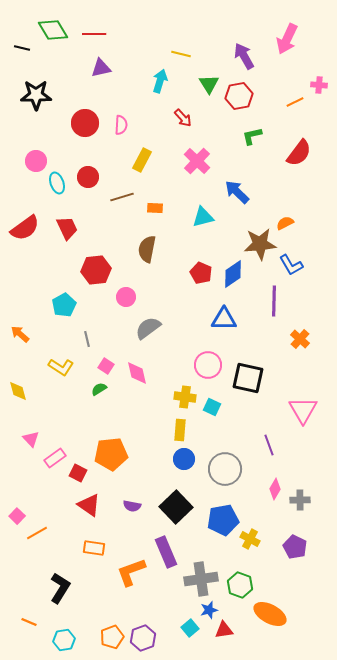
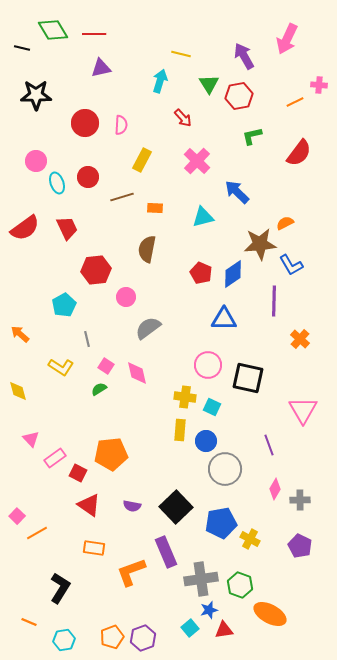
blue circle at (184, 459): moved 22 px right, 18 px up
blue pentagon at (223, 520): moved 2 px left, 3 px down
purple pentagon at (295, 547): moved 5 px right, 1 px up
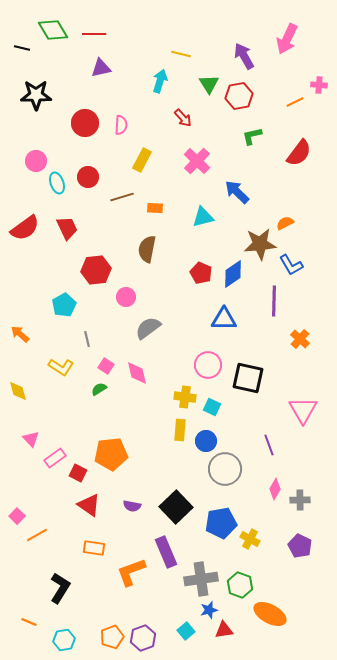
orange line at (37, 533): moved 2 px down
cyan square at (190, 628): moved 4 px left, 3 px down
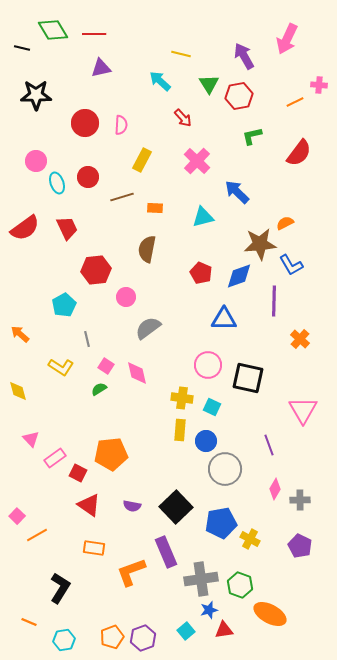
cyan arrow at (160, 81): rotated 65 degrees counterclockwise
blue diamond at (233, 274): moved 6 px right, 2 px down; rotated 16 degrees clockwise
yellow cross at (185, 397): moved 3 px left, 1 px down
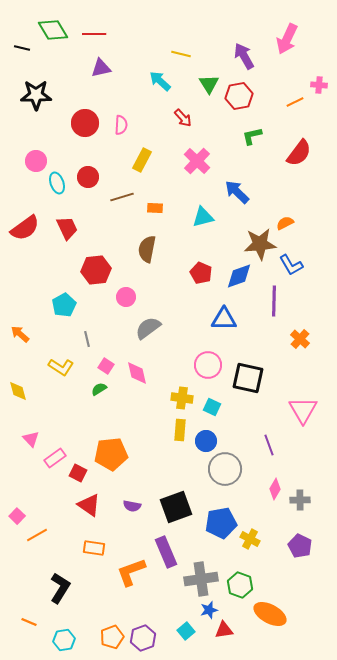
black square at (176, 507): rotated 24 degrees clockwise
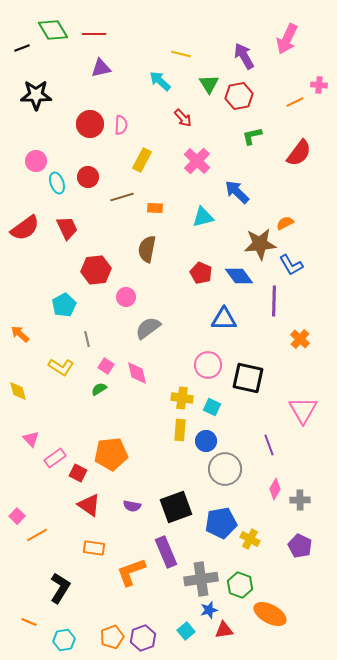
black line at (22, 48): rotated 35 degrees counterclockwise
red circle at (85, 123): moved 5 px right, 1 px down
blue diamond at (239, 276): rotated 72 degrees clockwise
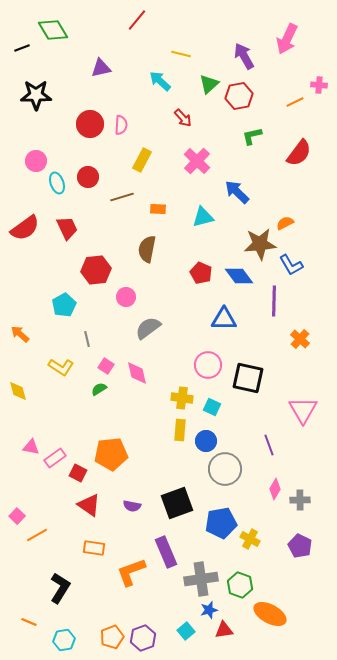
red line at (94, 34): moved 43 px right, 14 px up; rotated 50 degrees counterclockwise
green triangle at (209, 84): rotated 20 degrees clockwise
orange rectangle at (155, 208): moved 3 px right, 1 px down
pink triangle at (31, 439): moved 8 px down; rotated 36 degrees counterclockwise
black square at (176, 507): moved 1 px right, 4 px up
